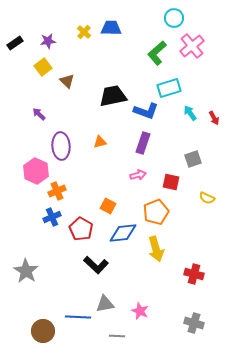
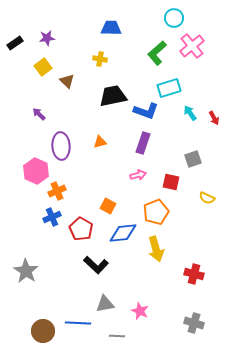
yellow cross: moved 16 px right, 27 px down; rotated 32 degrees counterclockwise
purple star: moved 1 px left, 3 px up
blue line: moved 6 px down
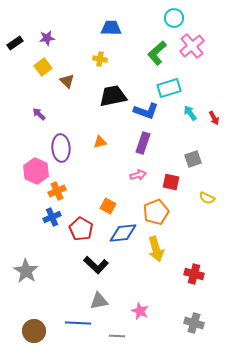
purple ellipse: moved 2 px down
gray triangle: moved 6 px left, 3 px up
brown circle: moved 9 px left
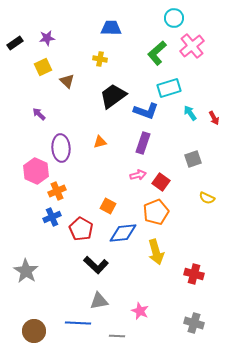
yellow square: rotated 12 degrees clockwise
black trapezoid: rotated 24 degrees counterclockwise
red square: moved 10 px left; rotated 24 degrees clockwise
yellow arrow: moved 3 px down
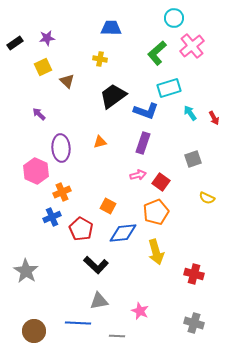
orange cross: moved 5 px right, 1 px down
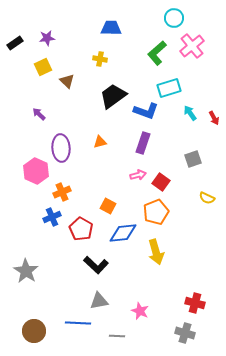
red cross: moved 1 px right, 29 px down
gray cross: moved 9 px left, 10 px down
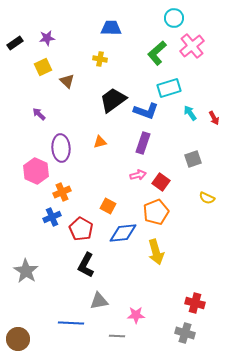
black trapezoid: moved 4 px down
black L-shape: moved 10 px left; rotated 75 degrees clockwise
pink star: moved 4 px left, 4 px down; rotated 24 degrees counterclockwise
blue line: moved 7 px left
brown circle: moved 16 px left, 8 px down
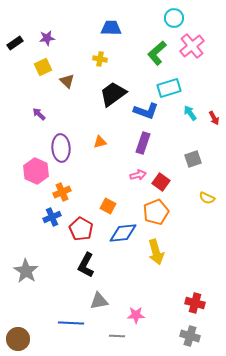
black trapezoid: moved 6 px up
gray cross: moved 5 px right, 3 px down
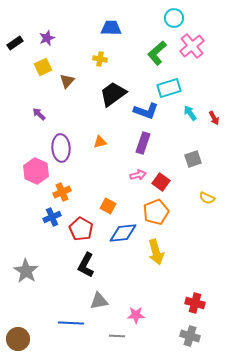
purple star: rotated 14 degrees counterclockwise
brown triangle: rotated 28 degrees clockwise
